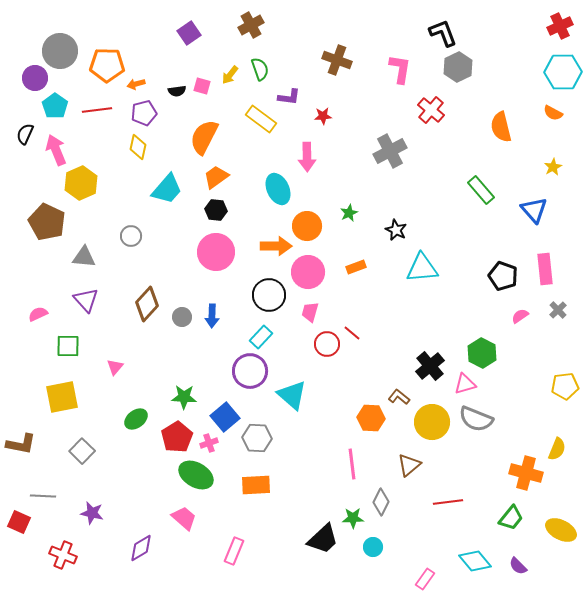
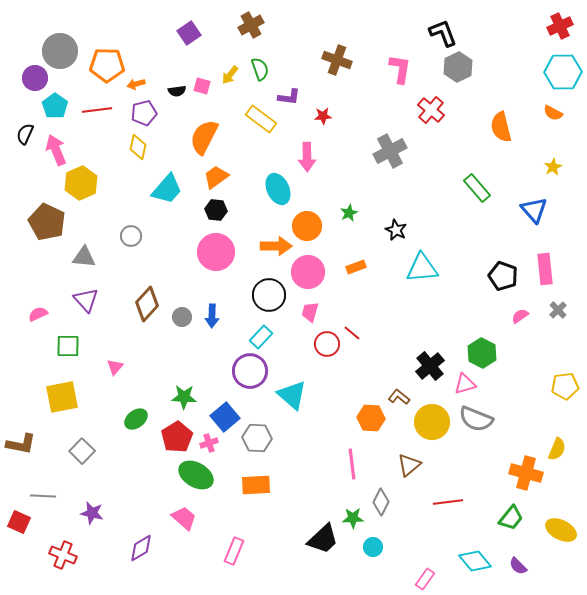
green rectangle at (481, 190): moved 4 px left, 2 px up
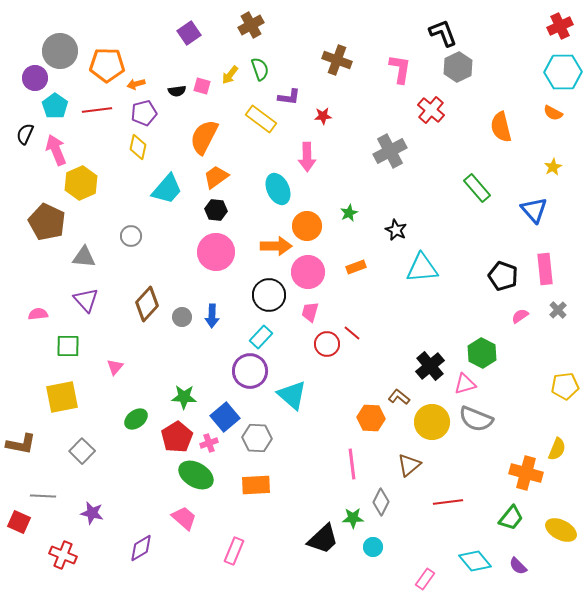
pink semicircle at (38, 314): rotated 18 degrees clockwise
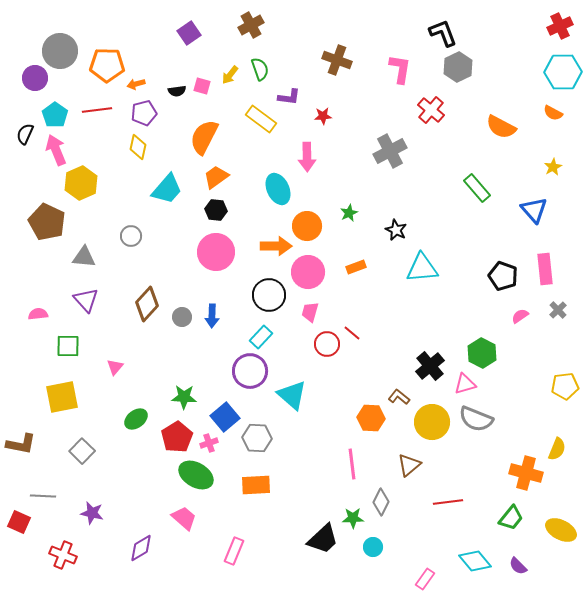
cyan pentagon at (55, 106): moved 9 px down
orange semicircle at (501, 127): rotated 48 degrees counterclockwise
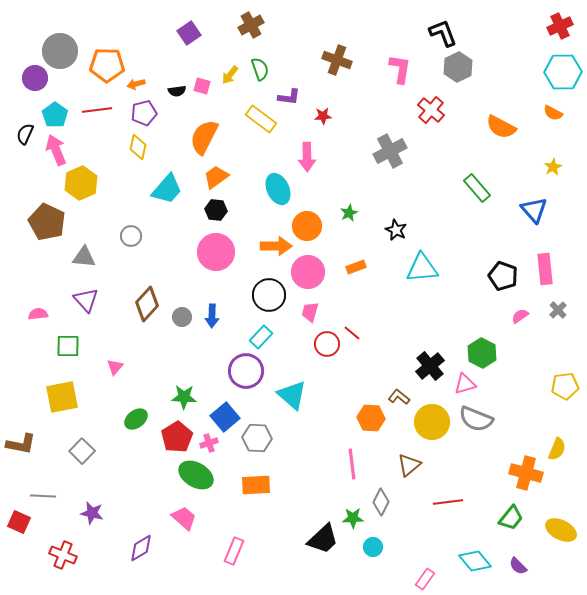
purple circle at (250, 371): moved 4 px left
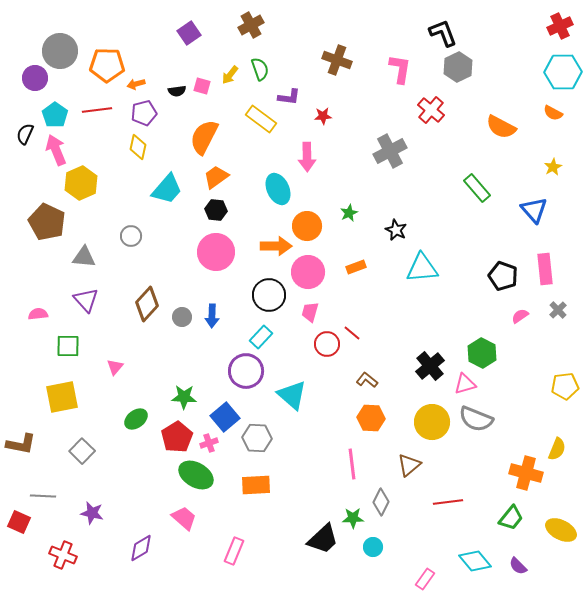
brown L-shape at (399, 397): moved 32 px left, 17 px up
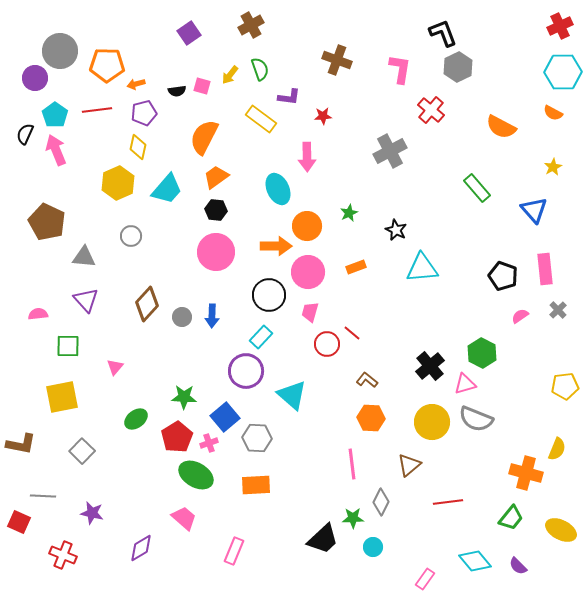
yellow hexagon at (81, 183): moved 37 px right
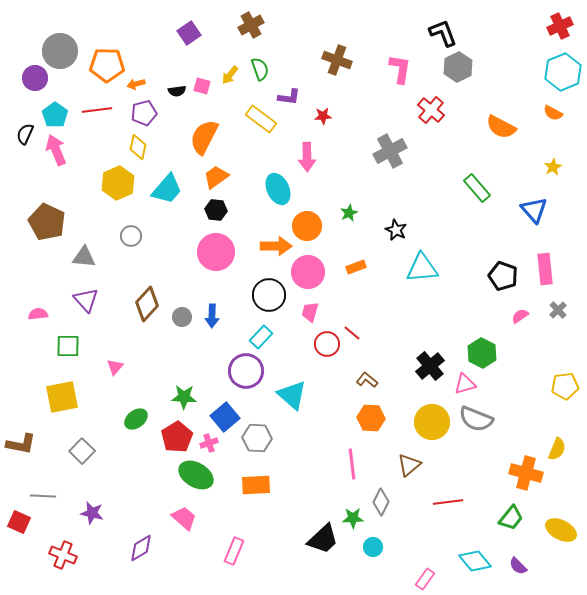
cyan hexagon at (563, 72): rotated 21 degrees counterclockwise
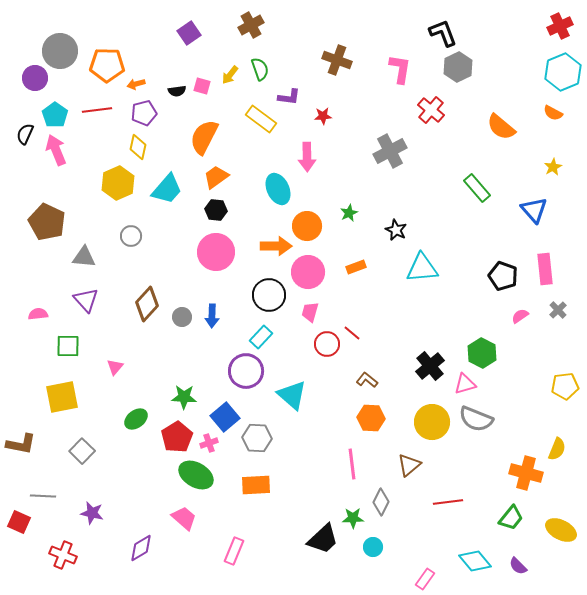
orange semicircle at (501, 127): rotated 12 degrees clockwise
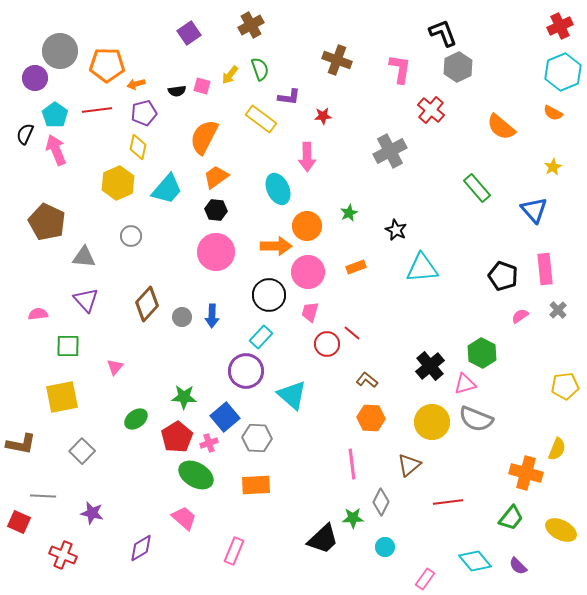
cyan circle at (373, 547): moved 12 px right
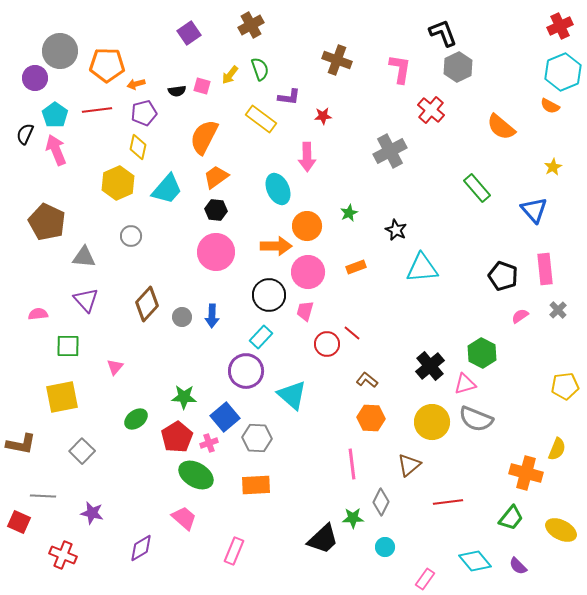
orange semicircle at (553, 113): moved 3 px left, 7 px up
pink trapezoid at (310, 312): moved 5 px left, 1 px up
